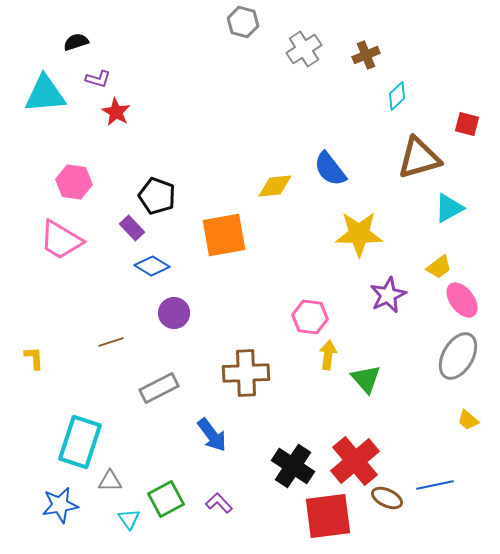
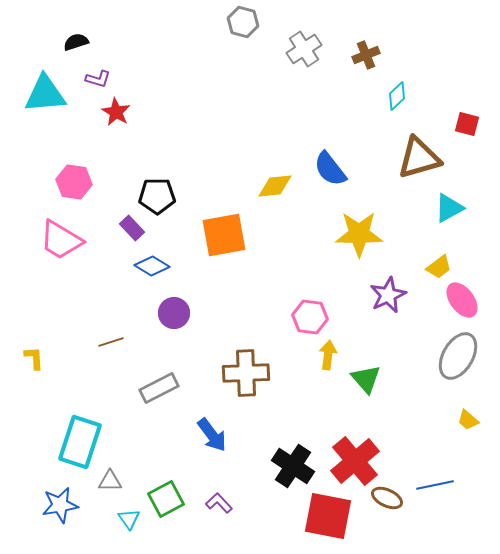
black pentagon at (157, 196): rotated 21 degrees counterclockwise
red square at (328, 516): rotated 18 degrees clockwise
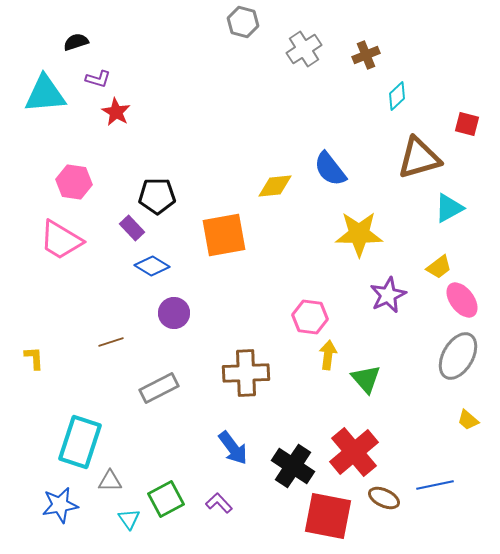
blue arrow at (212, 435): moved 21 px right, 13 px down
red cross at (355, 461): moved 1 px left, 9 px up
brown ellipse at (387, 498): moved 3 px left
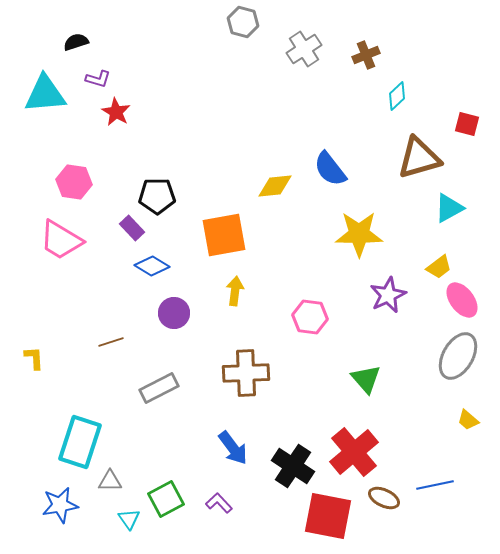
yellow arrow at (328, 355): moved 93 px left, 64 px up
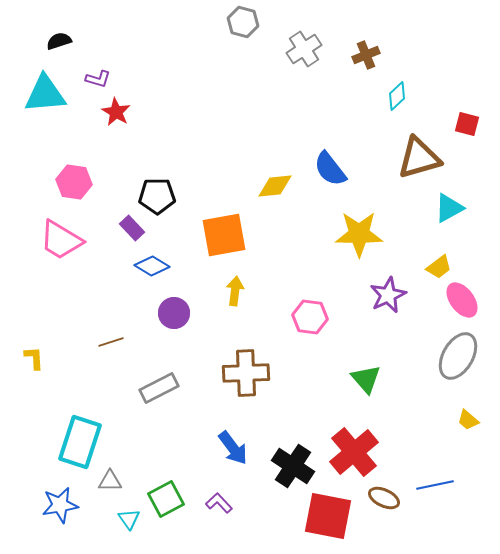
black semicircle at (76, 42): moved 17 px left, 1 px up
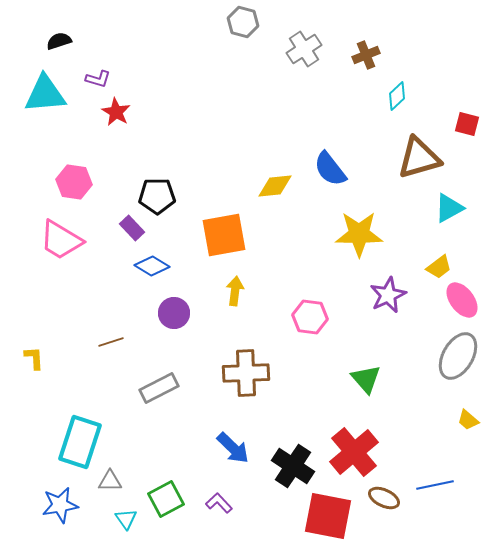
blue arrow at (233, 448): rotated 9 degrees counterclockwise
cyan triangle at (129, 519): moved 3 px left
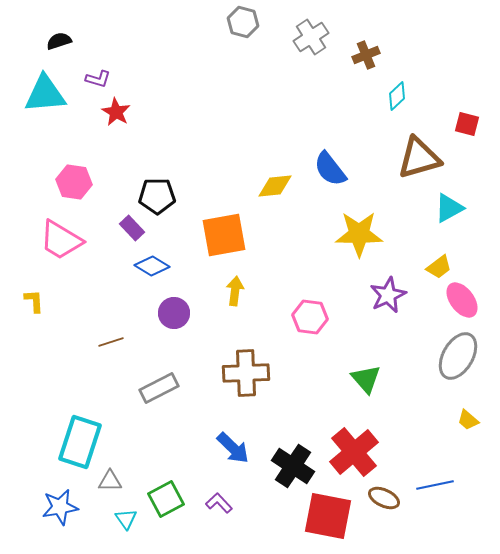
gray cross at (304, 49): moved 7 px right, 12 px up
yellow L-shape at (34, 358): moved 57 px up
blue star at (60, 505): moved 2 px down
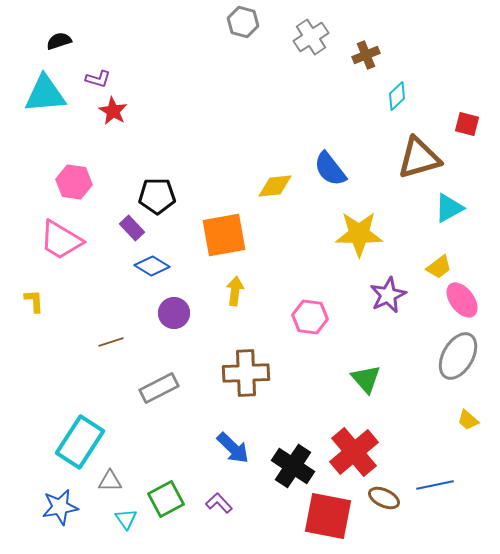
red star at (116, 112): moved 3 px left, 1 px up
cyan rectangle at (80, 442): rotated 15 degrees clockwise
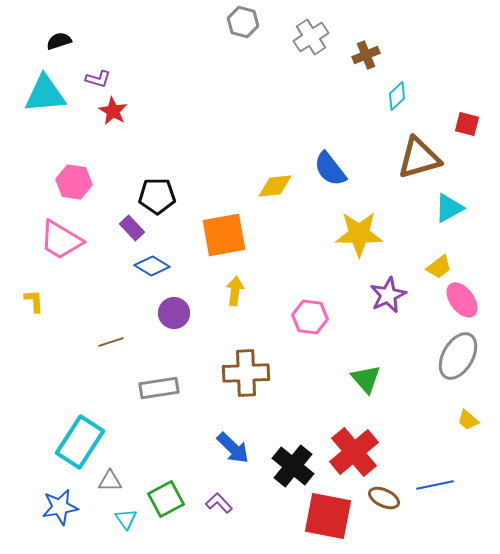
gray rectangle at (159, 388): rotated 18 degrees clockwise
black cross at (293, 466): rotated 6 degrees clockwise
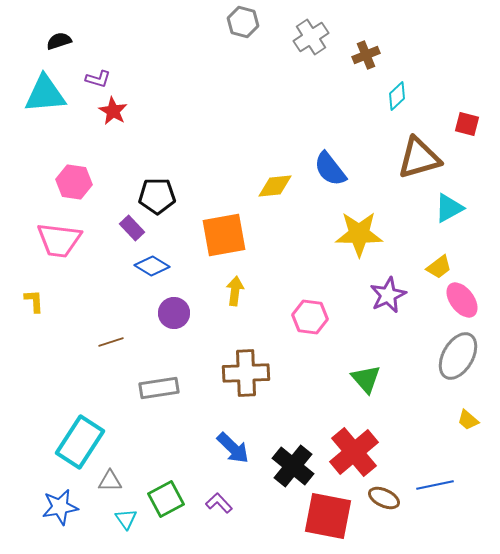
pink trapezoid at (61, 240): moved 2 px left; rotated 24 degrees counterclockwise
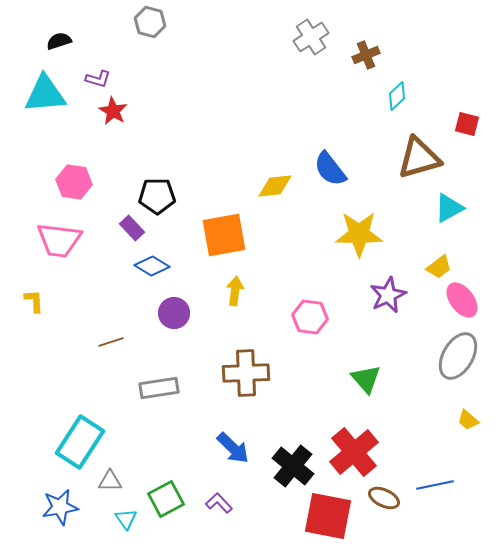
gray hexagon at (243, 22): moved 93 px left
